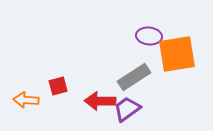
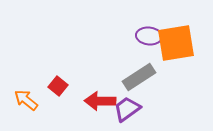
orange square: moved 1 px left, 11 px up
gray rectangle: moved 5 px right
red square: rotated 36 degrees counterclockwise
orange arrow: rotated 35 degrees clockwise
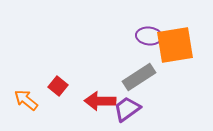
orange square: moved 1 px left, 2 px down
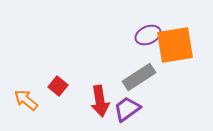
purple ellipse: moved 1 px left, 1 px up; rotated 30 degrees counterclockwise
red arrow: rotated 100 degrees counterclockwise
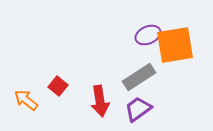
purple trapezoid: moved 11 px right
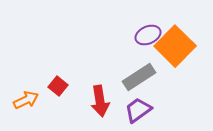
orange square: moved 1 px down; rotated 36 degrees counterclockwise
orange arrow: rotated 115 degrees clockwise
purple trapezoid: moved 1 px down
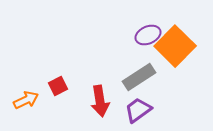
red square: rotated 24 degrees clockwise
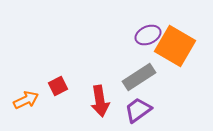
orange square: rotated 15 degrees counterclockwise
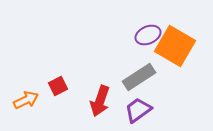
red arrow: rotated 28 degrees clockwise
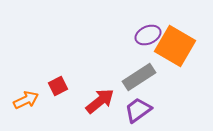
red arrow: rotated 148 degrees counterclockwise
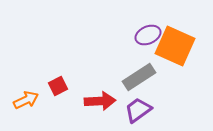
orange square: rotated 6 degrees counterclockwise
red arrow: rotated 36 degrees clockwise
